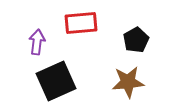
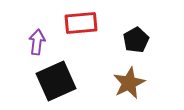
brown star: moved 1 px right, 1 px down; rotated 20 degrees counterclockwise
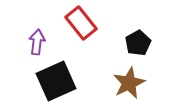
red rectangle: rotated 56 degrees clockwise
black pentagon: moved 2 px right, 3 px down
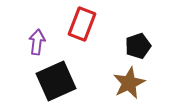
red rectangle: moved 1 px right, 1 px down; rotated 60 degrees clockwise
black pentagon: moved 3 px down; rotated 10 degrees clockwise
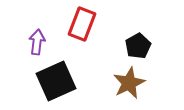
black pentagon: rotated 10 degrees counterclockwise
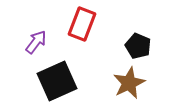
purple arrow: moved 1 px left; rotated 30 degrees clockwise
black pentagon: rotated 20 degrees counterclockwise
black square: moved 1 px right
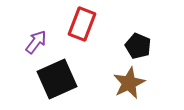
black square: moved 2 px up
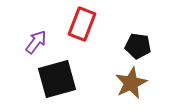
black pentagon: rotated 15 degrees counterclockwise
black square: rotated 9 degrees clockwise
brown star: moved 2 px right
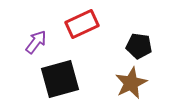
red rectangle: rotated 44 degrees clockwise
black pentagon: moved 1 px right
black square: moved 3 px right
